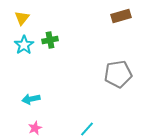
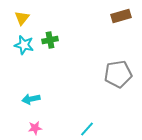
cyan star: rotated 24 degrees counterclockwise
pink star: rotated 16 degrees clockwise
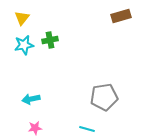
cyan star: rotated 24 degrees counterclockwise
gray pentagon: moved 14 px left, 23 px down
cyan line: rotated 63 degrees clockwise
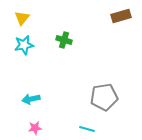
green cross: moved 14 px right; rotated 28 degrees clockwise
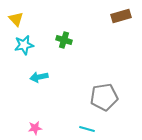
yellow triangle: moved 6 px left, 1 px down; rotated 21 degrees counterclockwise
cyan arrow: moved 8 px right, 22 px up
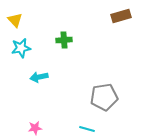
yellow triangle: moved 1 px left, 1 px down
green cross: rotated 21 degrees counterclockwise
cyan star: moved 3 px left, 3 px down
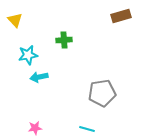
cyan star: moved 7 px right, 7 px down
gray pentagon: moved 2 px left, 4 px up
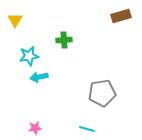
yellow triangle: rotated 14 degrees clockwise
cyan star: moved 1 px right, 1 px down
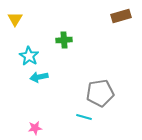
yellow triangle: moved 1 px up
cyan star: rotated 30 degrees counterclockwise
gray pentagon: moved 2 px left
cyan line: moved 3 px left, 12 px up
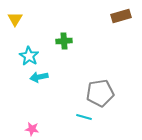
green cross: moved 1 px down
pink star: moved 3 px left, 1 px down; rotated 16 degrees clockwise
